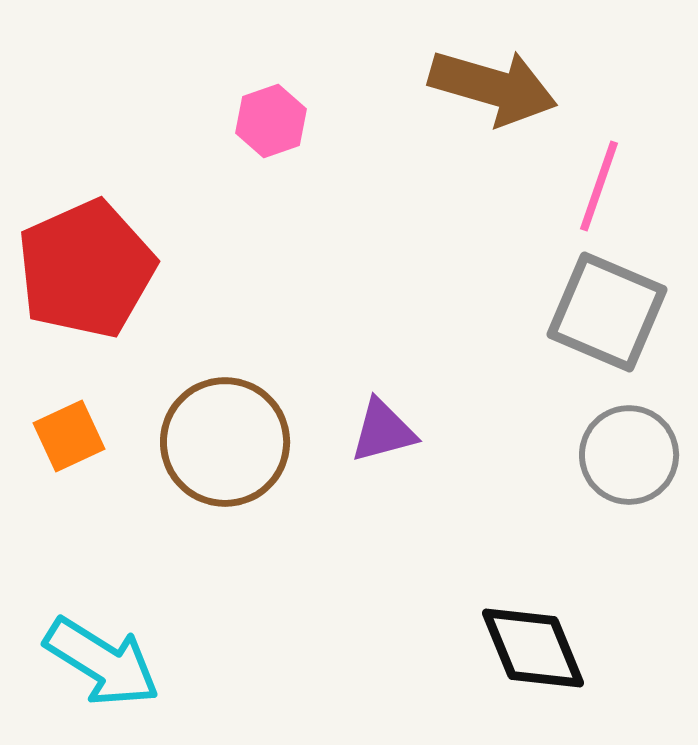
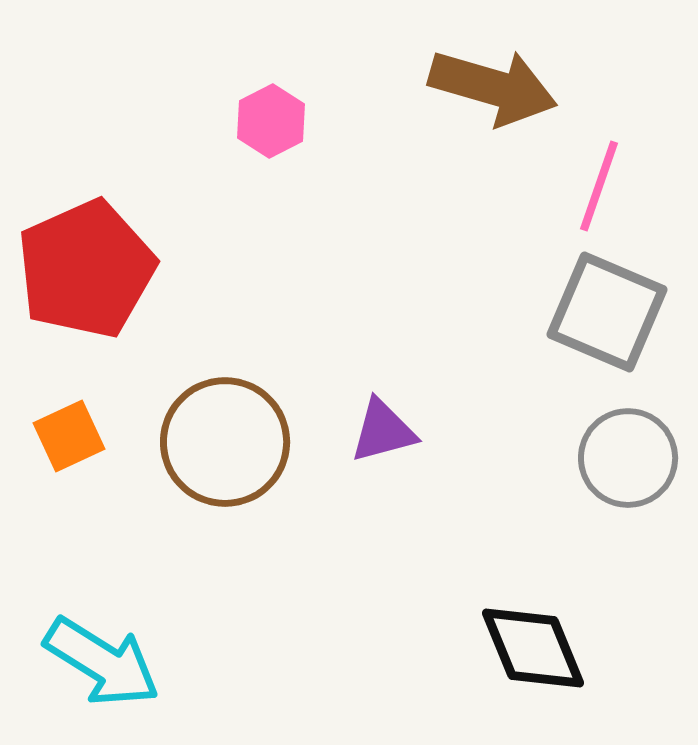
pink hexagon: rotated 8 degrees counterclockwise
gray circle: moved 1 px left, 3 px down
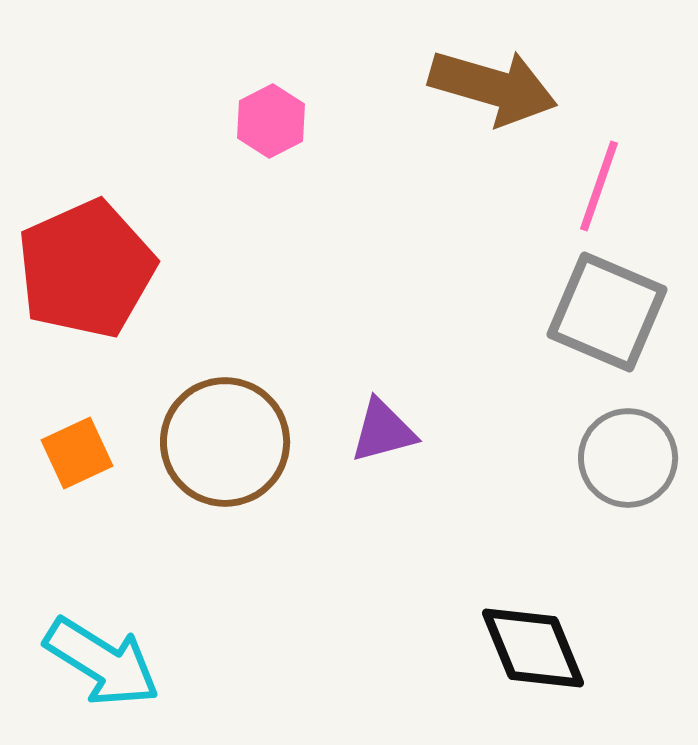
orange square: moved 8 px right, 17 px down
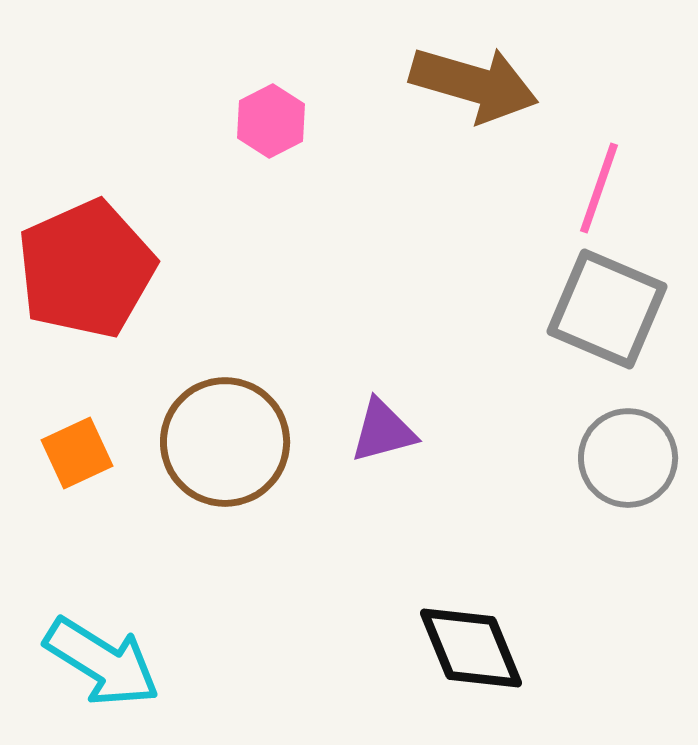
brown arrow: moved 19 px left, 3 px up
pink line: moved 2 px down
gray square: moved 3 px up
black diamond: moved 62 px left
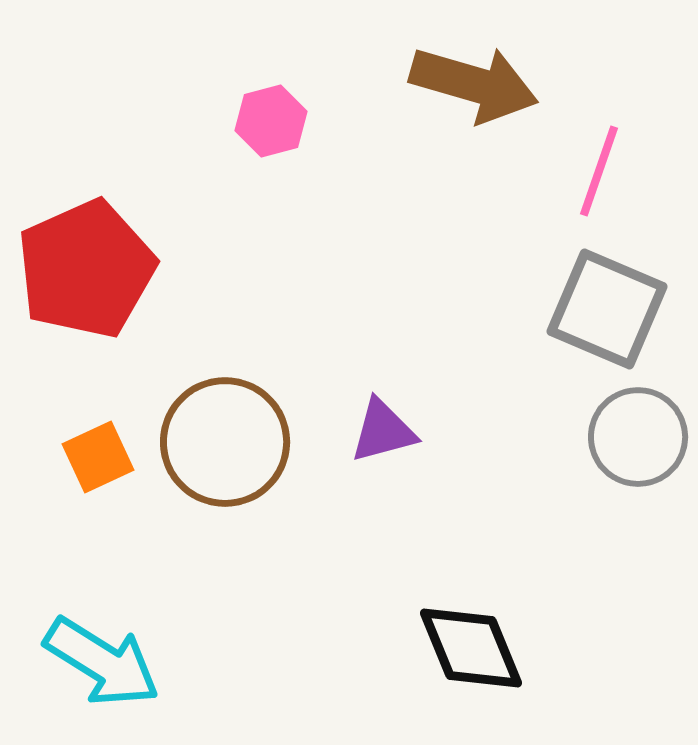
pink hexagon: rotated 12 degrees clockwise
pink line: moved 17 px up
orange square: moved 21 px right, 4 px down
gray circle: moved 10 px right, 21 px up
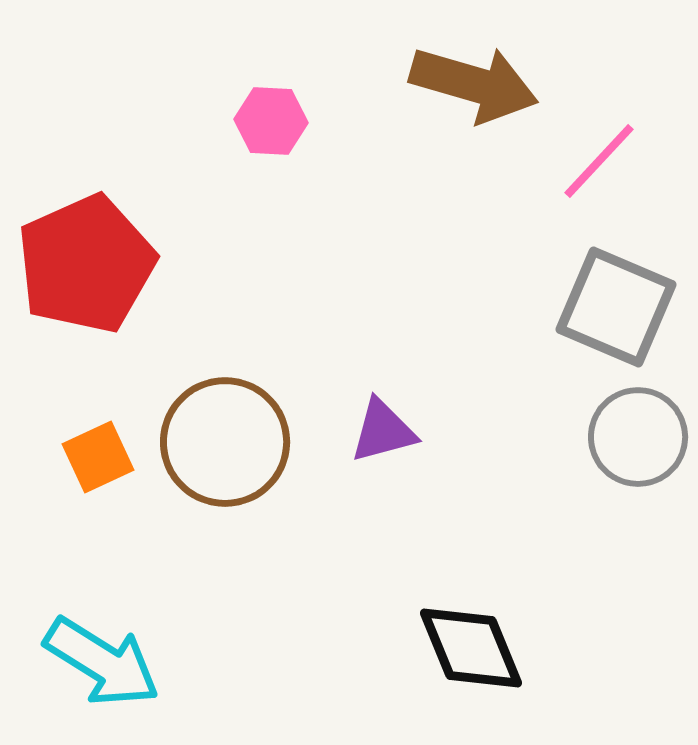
pink hexagon: rotated 18 degrees clockwise
pink line: moved 10 px up; rotated 24 degrees clockwise
red pentagon: moved 5 px up
gray square: moved 9 px right, 2 px up
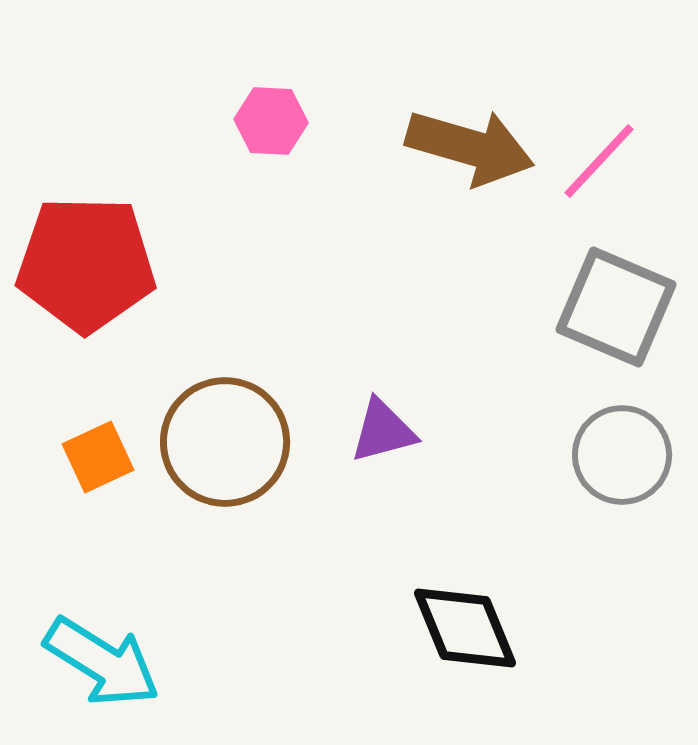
brown arrow: moved 4 px left, 63 px down
red pentagon: rotated 25 degrees clockwise
gray circle: moved 16 px left, 18 px down
black diamond: moved 6 px left, 20 px up
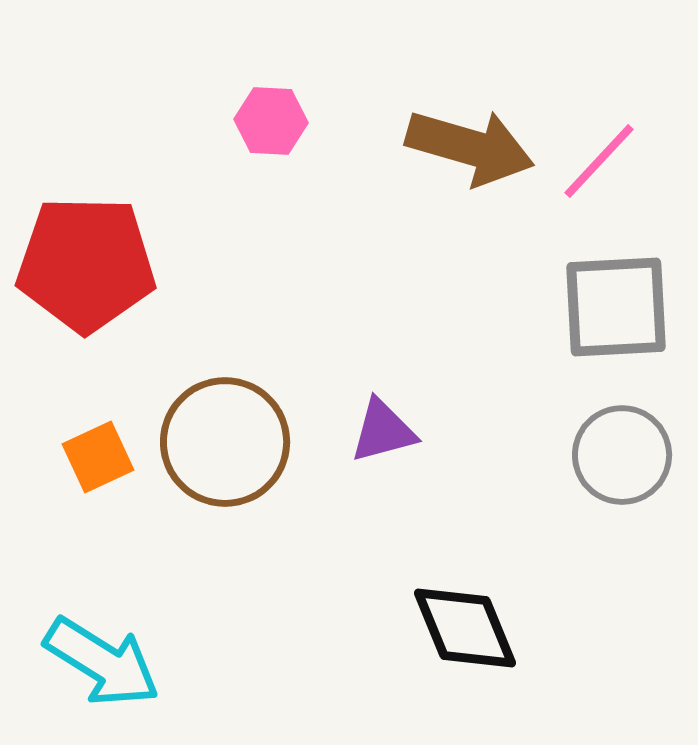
gray square: rotated 26 degrees counterclockwise
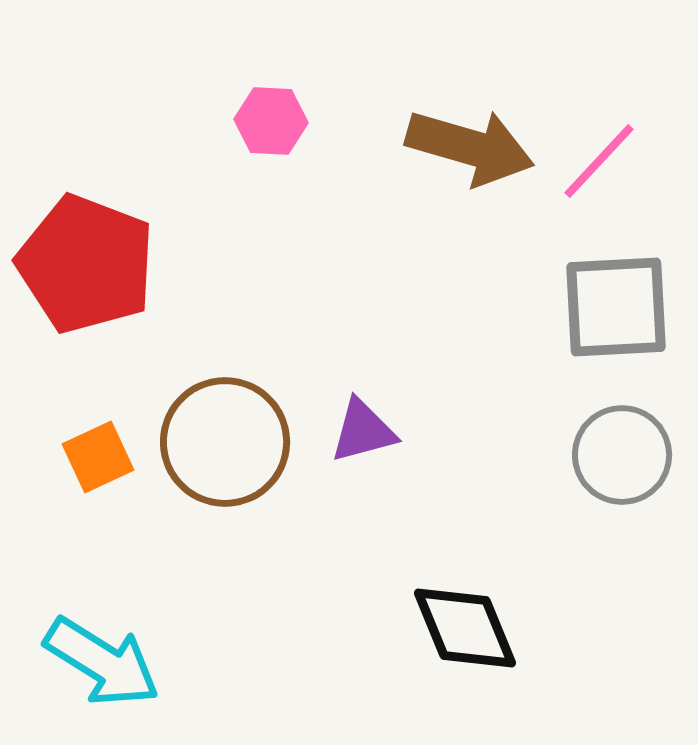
red pentagon: rotated 20 degrees clockwise
purple triangle: moved 20 px left
